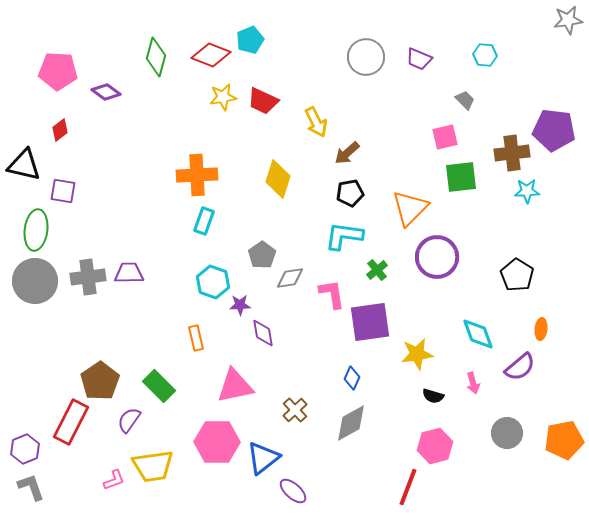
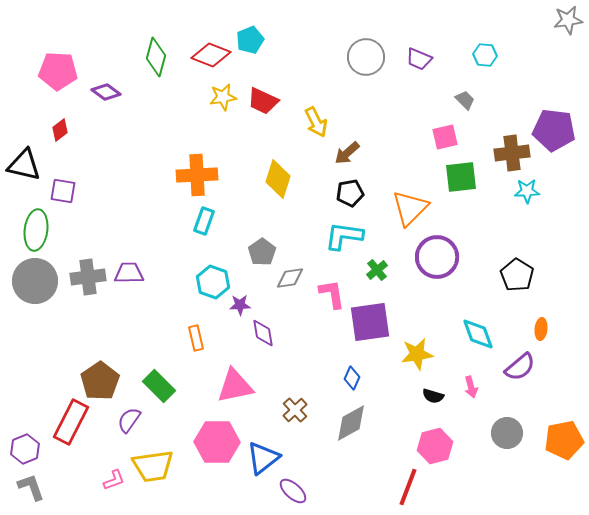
gray pentagon at (262, 255): moved 3 px up
pink arrow at (473, 383): moved 2 px left, 4 px down
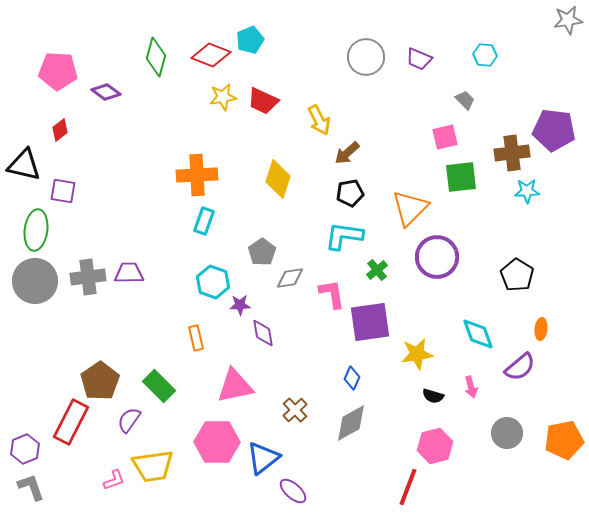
yellow arrow at (316, 122): moved 3 px right, 2 px up
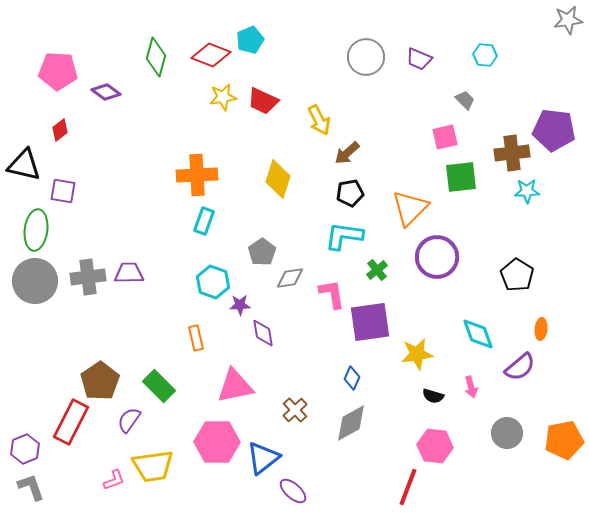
pink hexagon at (435, 446): rotated 20 degrees clockwise
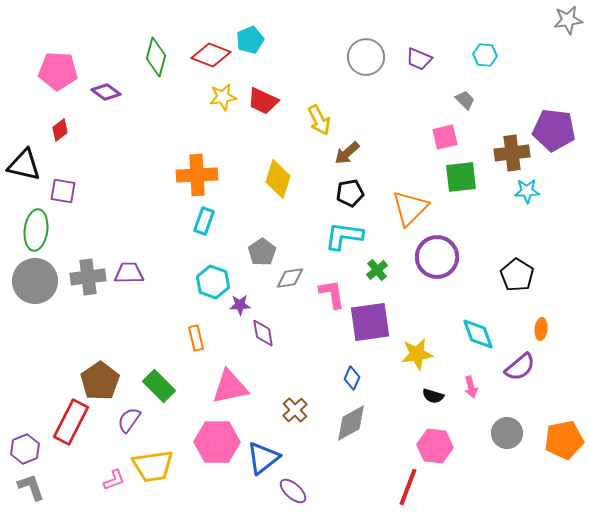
pink triangle at (235, 386): moved 5 px left, 1 px down
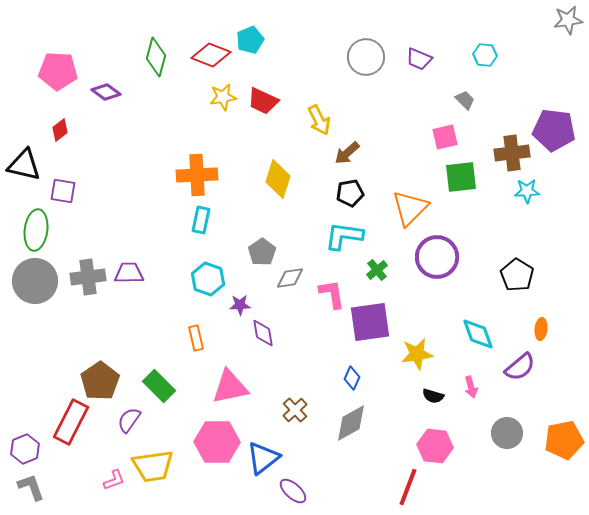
cyan rectangle at (204, 221): moved 3 px left, 1 px up; rotated 8 degrees counterclockwise
cyan hexagon at (213, 282): moved 5 px left, 3 px up
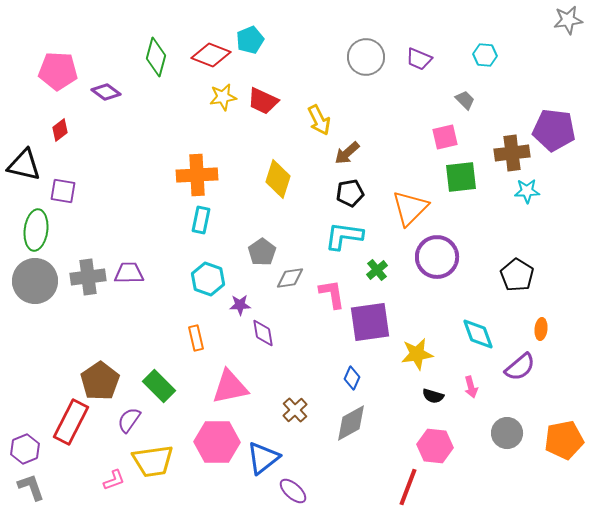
yellow trapezoid at (153, 466): moved 5 px up
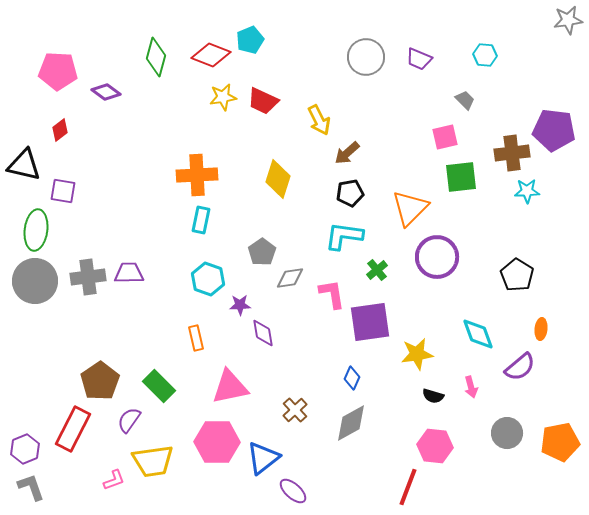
red rectangle at (71, 422): moved 2 px right, 7 px down
orange pentagon at (564, 440): moved 4 px left, 2 px down
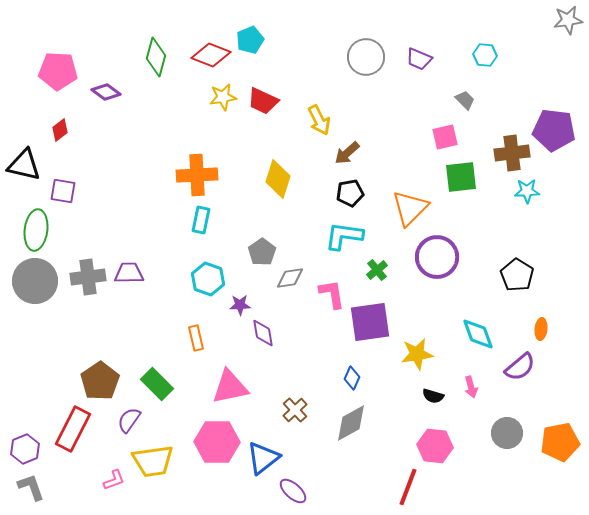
green rectangle at (159, 386): moved 2 px left, 2 px up
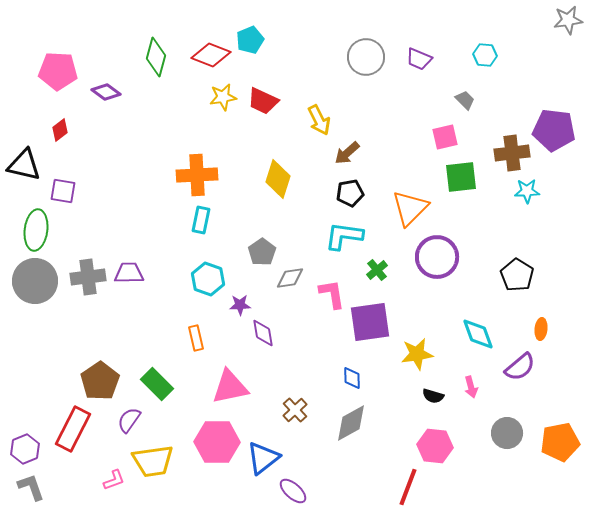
blue diamond at (352, 378): rotated 25 degrees counterclockwise
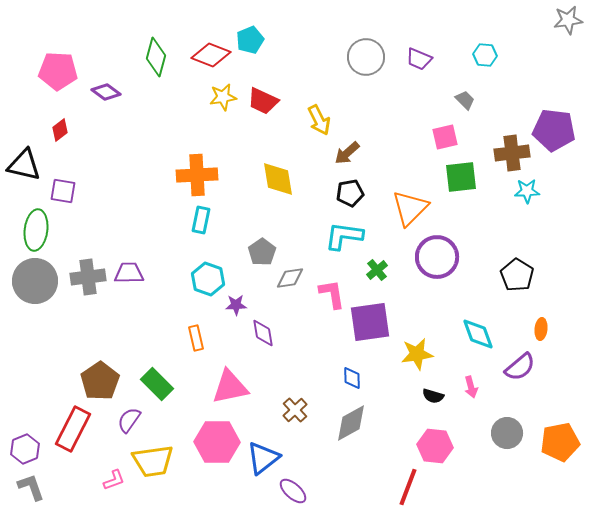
yellow diamond at (278, 179): rotated 27 degrees counterclockwise
purple star at (240, 305): moved 4 px left
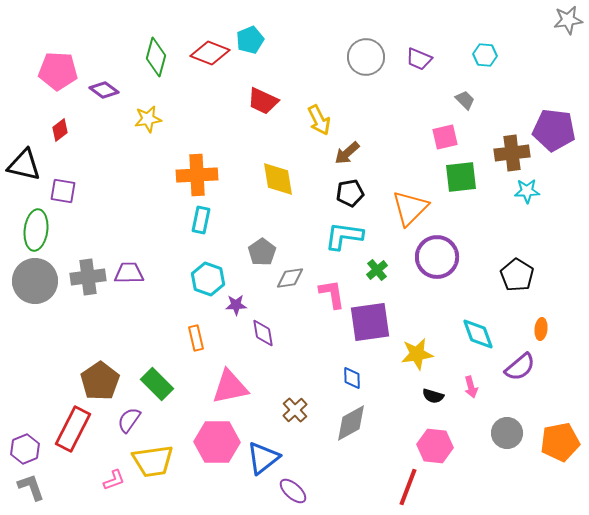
red diamond at (211, 55): moved 1 px left, 2 px up
purple diamond at (106, 92): moved 2 px left, 2 px up
yellow star at (223, 97): moved 75 px left, 22 px down
